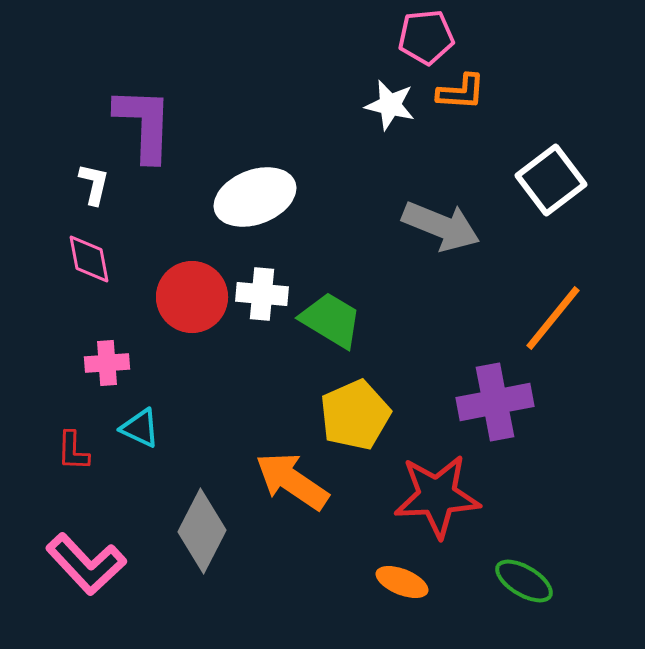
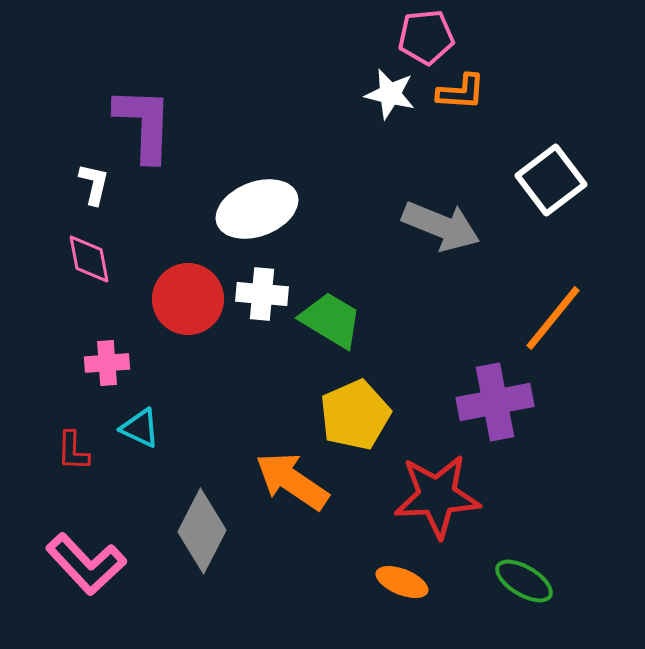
white star: moved 11 px up
white ellipse: moved 2 px right, 12 px down
red circle: moved 4 px left, 2 px down
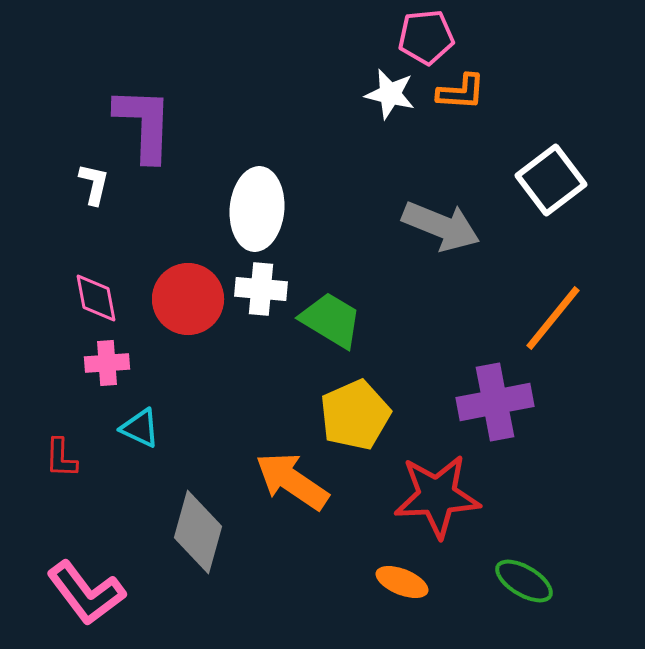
white ellipse: rotated 64 degrees counterclockwise
pink diamond: moved 7 px right, 39 px down
white cross: moved 1 px left, 5 px up
red L-shape: moved 12 px left, 7 px down
gray diamond: moved 4 px left, 1 px down; rotated 12 degrees counterclockwise
pink L-shape: moved 29 px down; rotated 6 degrees clockwise
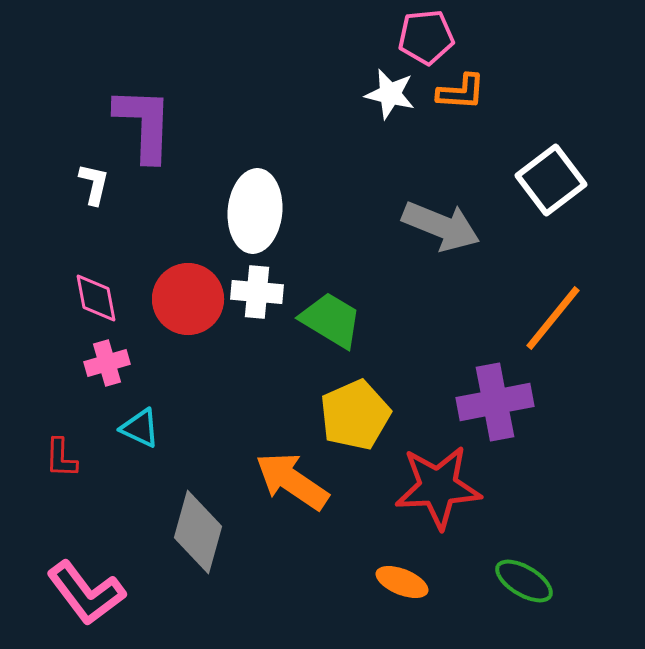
white ellipse: moved 2 px left, 2 px down
white cross: moved 4 px left, 3 px down
pink cross: rotated 12 degrees counterclockwise
red star: moved 1 px right, 9 px up
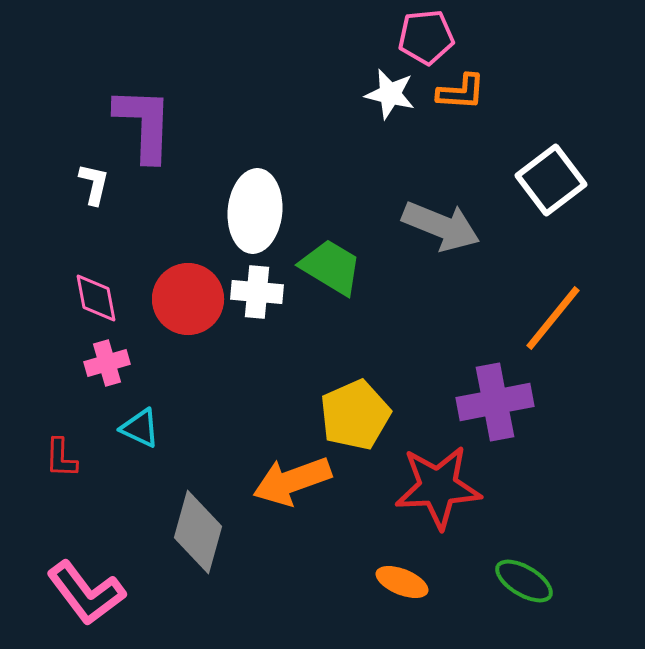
green trapezoid: moved 53 px up
orange arrow: rotated 54 degrees counterclockwise
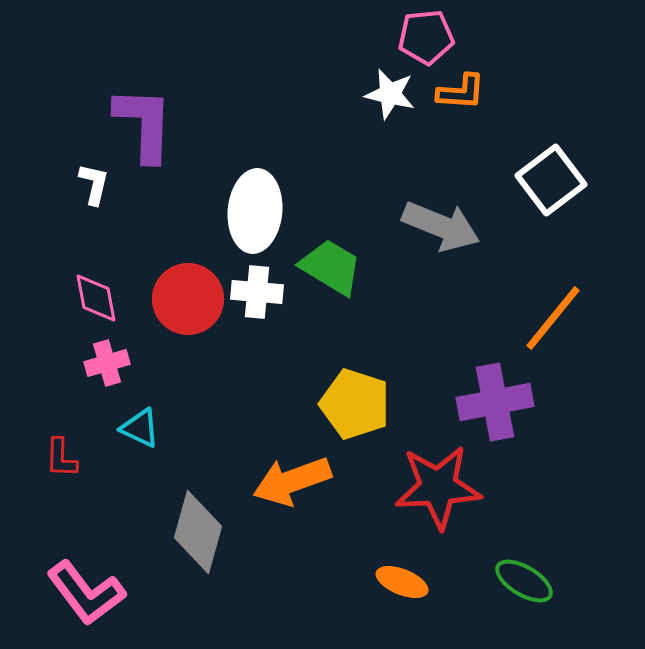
yellow pentagon: moved 11 px up; rotated 30 degrees counterclockwise
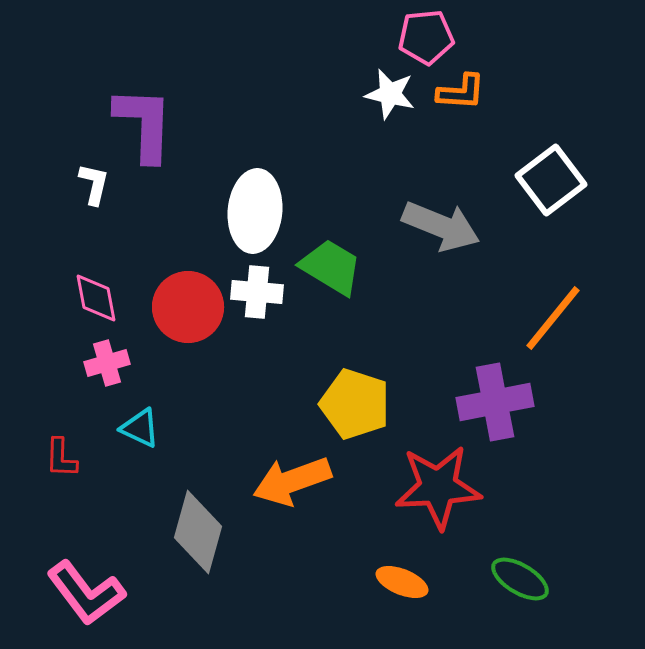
red circle: moved 8 px down
green ellipse: moved 4 px left, 2 px up
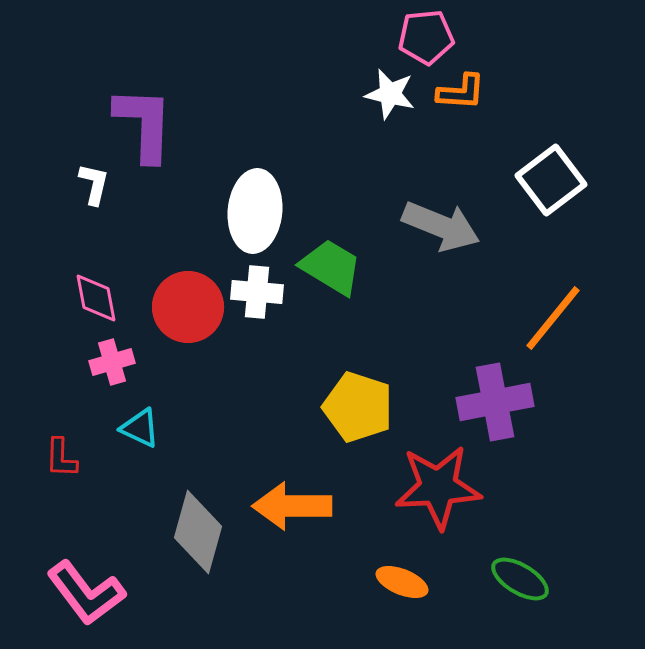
pink cross: moved 5 px right, 1 px up
yellow pentagon: moved 3 px right, 3 px down
orange arrow: moved 25 px down; rotated 20 degrees clockwise
